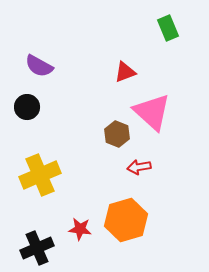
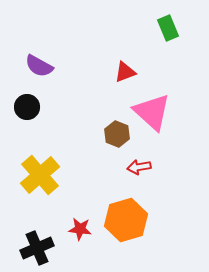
yellow cross: rotated 18 degrees counterclockwise
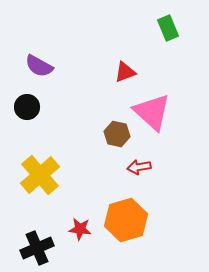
brown hexagon: rotated 10 degrees counterclockwise
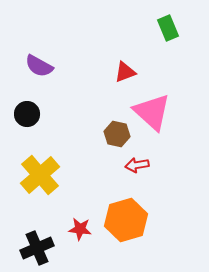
black circle: moved 7 px down
red arrow: moved 2 px left, 2 px up
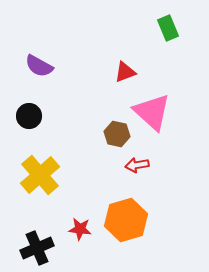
black circle: moved 2 px right, 2 px down
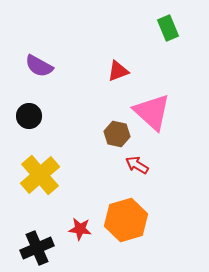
red triangle: moved 7 px left, 1 px up
red arrow: rotated 40 degrees clockwise
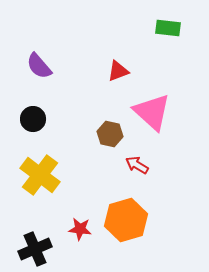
green rectangle: rotated 60 degrees counterclockwise
purple semicircle: rotated 20 degrees clockwise
black circle: moved 4 px right, 3 px down
brown hexagon: moved 7 px left
yellow cross: rotated 12 degrees counterclockwise
black cross: moved 2 px left, 1 px down
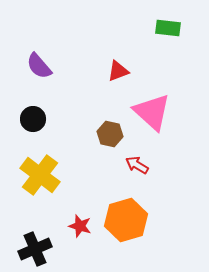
red star: moved 3 px up; rotated 10 degrees clockwise
